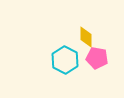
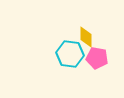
cyan hexagon: moved 5 px right, 6 px up; rotated 20 degrees counterclockwise
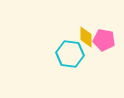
pink pentagon: moved 7 px right, 18 px up
